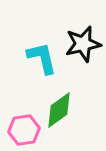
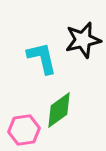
black star: moved 4 px up
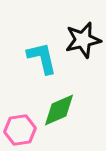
green diamond: rotated 12 degrees clockwise
pink hexagon: moved 4 px left
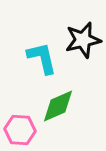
green diamond: moved 1 px left, 4 px up
pink hexagon: rotated 12 degrees clockwise
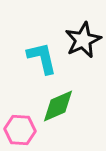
black star: rotated 12 degrees counterclockwise
